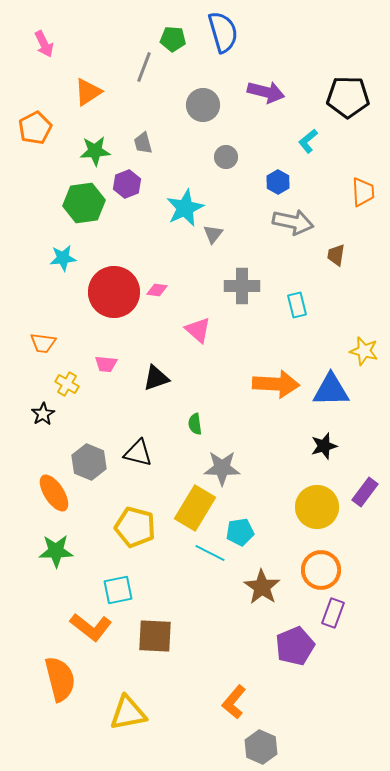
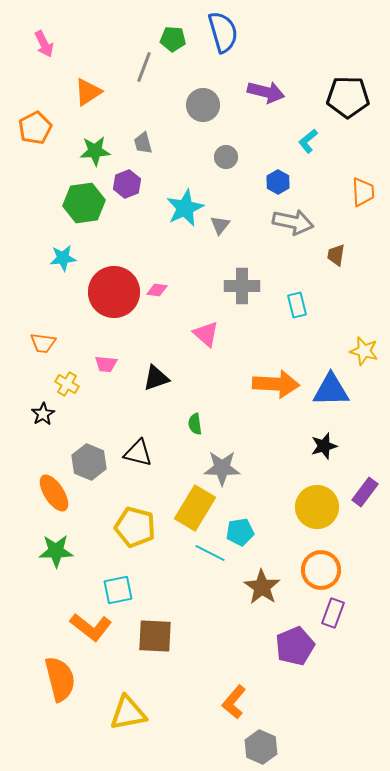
gray triangle at (213, 234): moved 7 px right, 9 px up
pink triangle at (198, 330): moved 8 px right, 4 px down
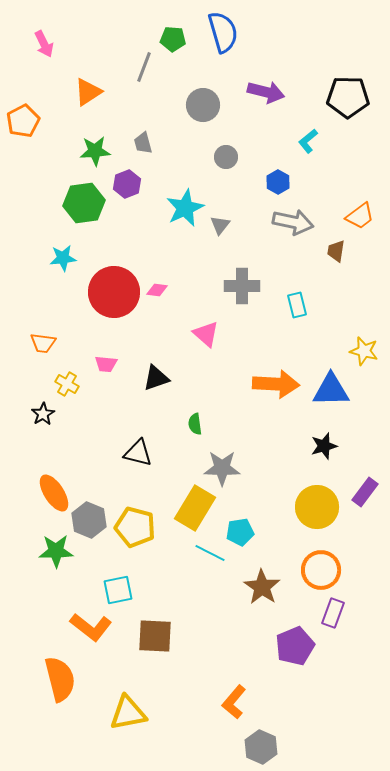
orange pentagon at (35, 128): moved 12 px left, 7 px up
orange trapezoid at (363, 192): moved 3 px left, 24 px down; rotated 56 degrees clockwise
brown trapezoid at (336, 255): moved 4 px up
gray hexagon at (89, 462): moved 58 px down
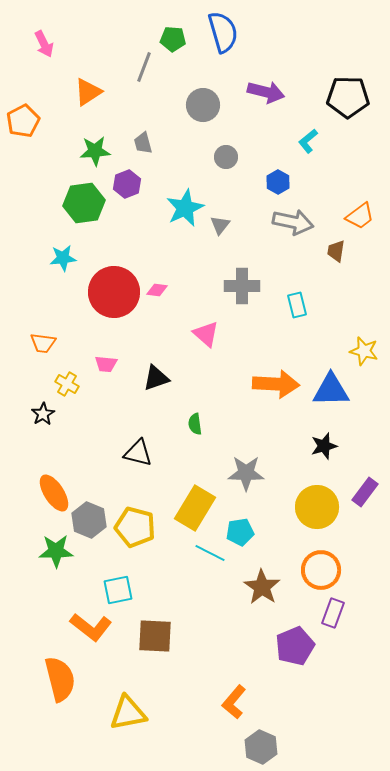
gray star at (222, 468): moved 24 px right, 5 px down
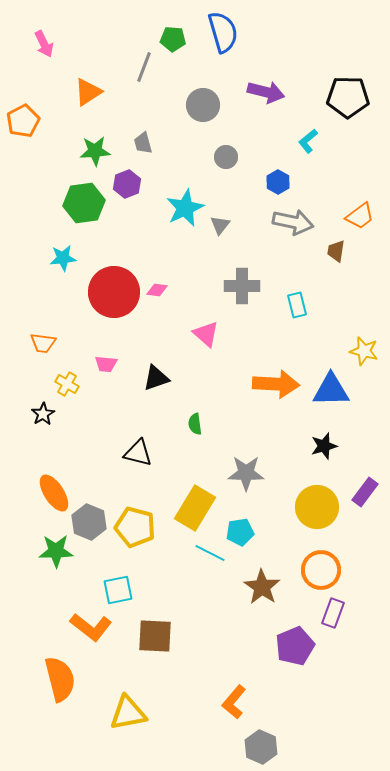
gray hexagon at (89, 520): moved 2 px down
